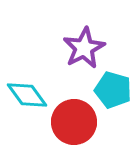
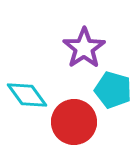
purple star: rotated 6 degrees counterclockwise
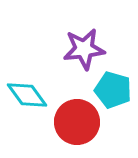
purple star: moved 1 px down; rotated 27 degrees clockwise
red circle: moved 3 px right
